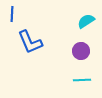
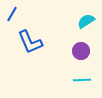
blue line: rotated 28 degrees clockwise
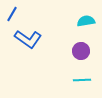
cyan semicircle: rotated 24 degrees clockwise
blue L-shape: moved 2 px left, 3 px up; rotated 32 degrees counterclockwise
